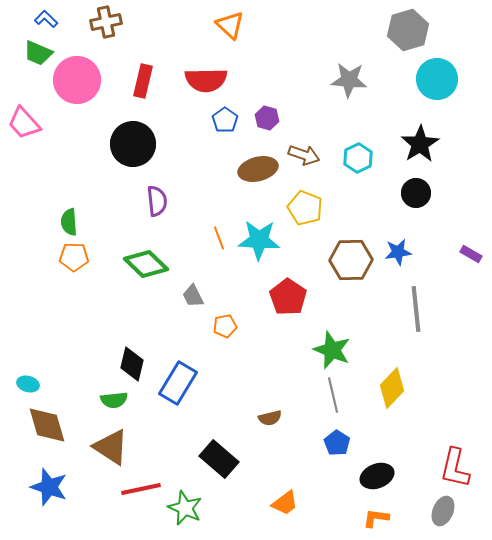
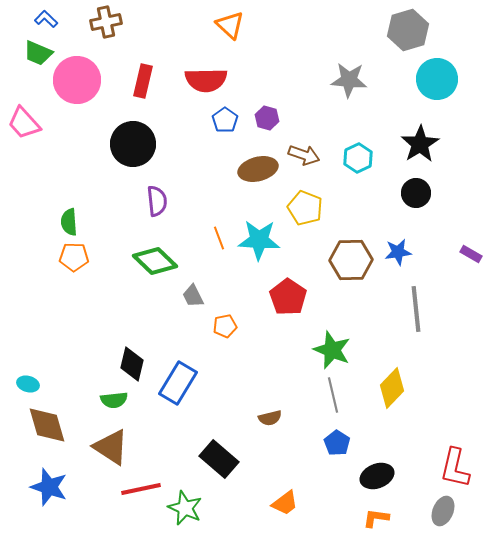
green diamond at (146, 264): moved 9 px right, 3 px up
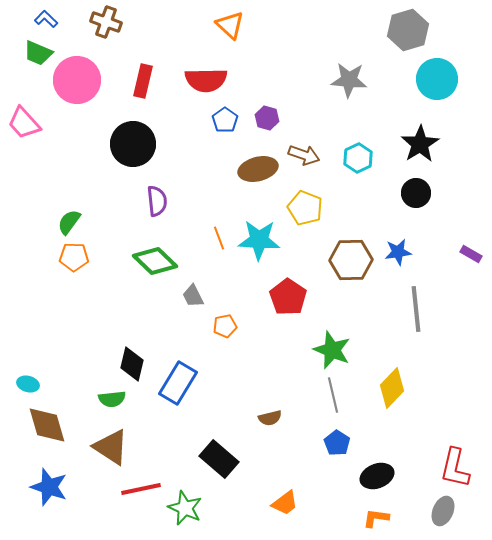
brown cross at (106, 22): rotated 32 degrees clockwise
green semicircle at (69, 222): rotated 40 degrees clockwise
green semicircle at (114, 400): moved 2 px left, 1 px up
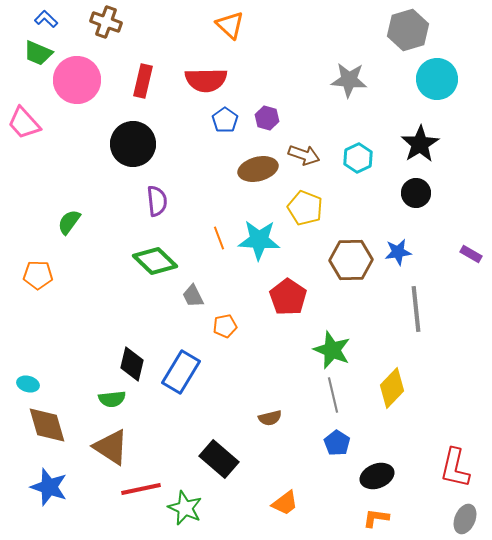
orange pentagon at (74, 257): moved 36 px left, 18 px down
blue rectangle at (178, 383): moved 3 px right, 11 px up
gray ellipse at (443, 511): moved 22 px right, 8 px down
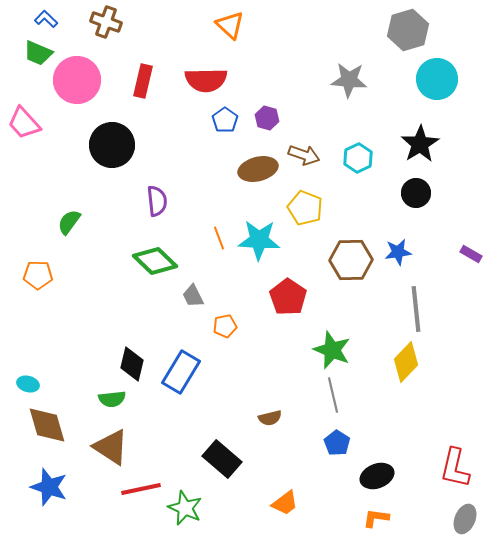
black circle at (133, 144): moved 21 px left, 1 px down
yellow diamond at (392, 388): moved 14 px right, 26 px up
black rectangle at (219, 459): moved 3 px right
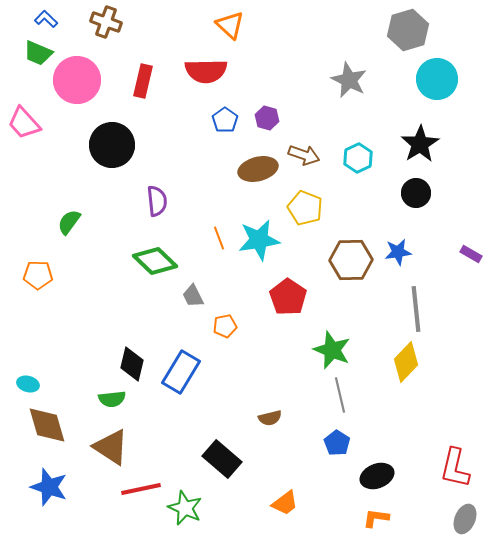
red semicircle at (206, 80): moved 9 px up
gray star at (349, 80): rotated 21 degrees clockwise
cyan star at (259, 240): rotated 12 degrees counterclockwise
gray line at (333, 395): moved 7 px right
